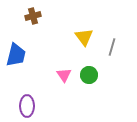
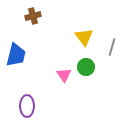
green circle: moved 3 px left, 8 px up
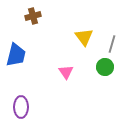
gray line: moved 3 px up
green circle: moved 19 px right
pink triangle: moved 2 px right, 3 px up
purple ellipse: moved 6 px left, 1 px down
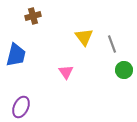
gray line: rotated 36 degrees counterclockwise
green circle: moved 19 px right, 3 px down
purple ellipse: rotated 25 degrees clockwise
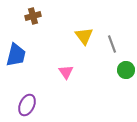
yellow triangle: moved 1 px up
green circle: moved 2 px right
purple ellipse: moved 6 px right, 2 px up
